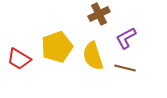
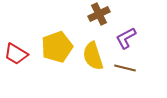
red trapezoid: moved 3 px left, 5 px up
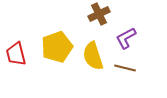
red trapezoid: rotated 45 degrees clockwise
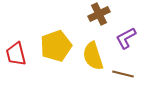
yellow pentagon: moved 1 px left, 1 px up
brown line: moved 2 px left, 6 px down
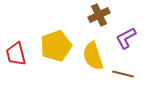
brown cross: moved 1 px down
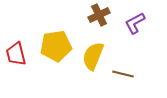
purple L-shape: moved 9 px right, 15 px up
yellow pentagon: rotated 12 degrees clockwise
yellow semicircle: rotated 40 degrees clockwise
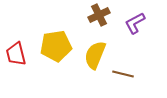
yellow semicircle: moved 2 px right, 1 px up
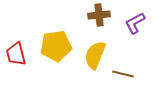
brown cross: rotated 20 degrees clockwise
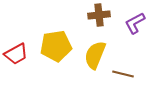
red trapezoid: rotated 105 degrees counterclockwise
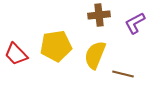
red trapezoid: rotated 75 degrees clockwise
